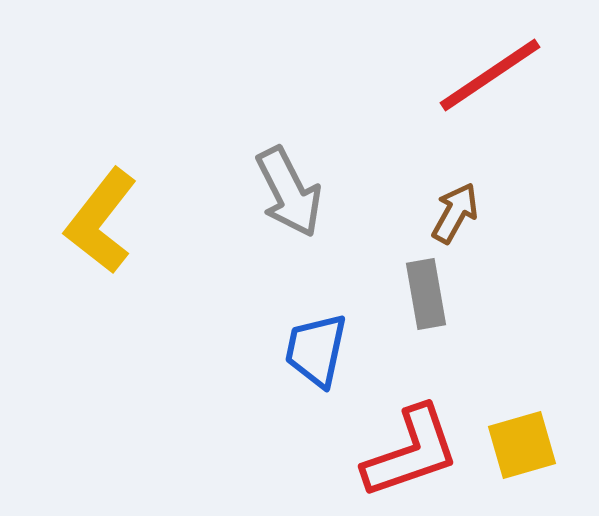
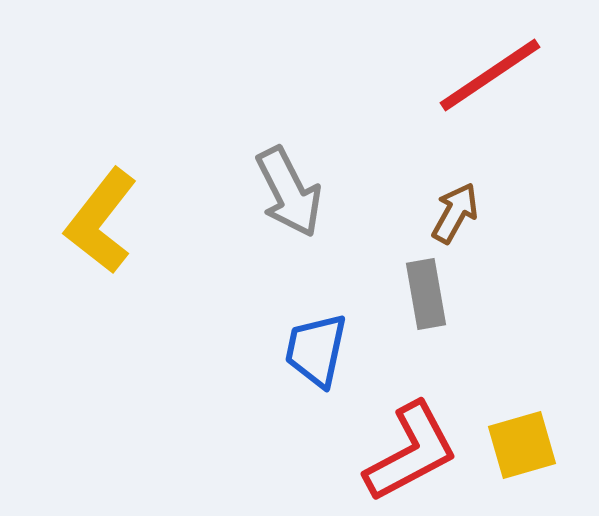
red L-shape: rotated 9 degrees counterclockwise
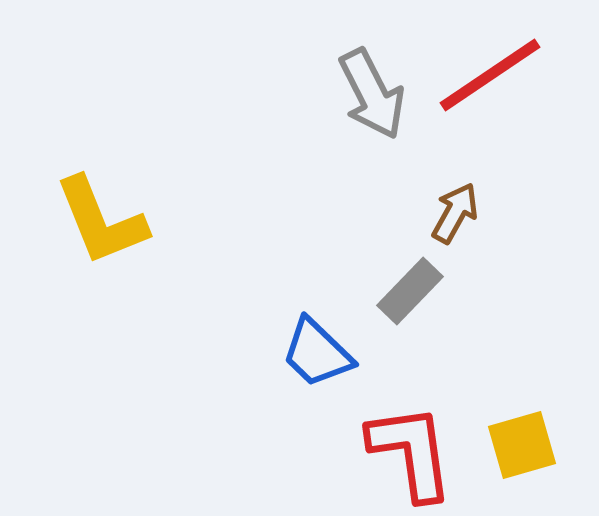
gray arrow: moved 83 px right, 98 px up
yellow L-shape: rotated 60 degrees counterclockwise
gray rectangle: moved 16 px left, 3 px up; rotated 54 degrees clockwise
blue trapezoid: moved 1 px right, 3 px down; rotated 58 degrees counterclockwise
red L-shape: rotated 70 degrees counterclockwise
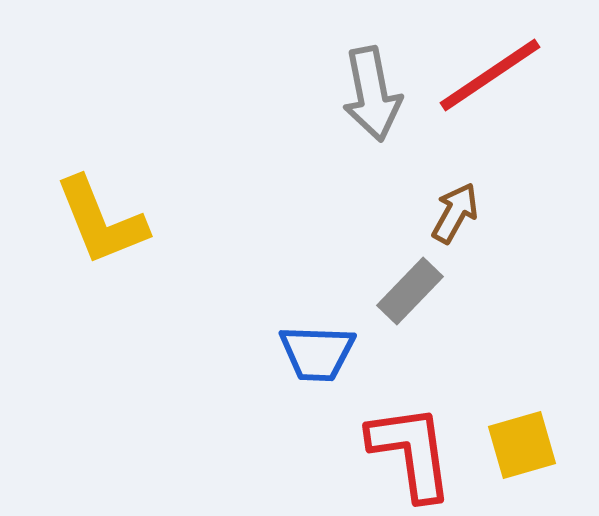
gray arrow: rotated 16 degrees clockwise
blue trapezoid: rotated 42 degrees counterclockwise
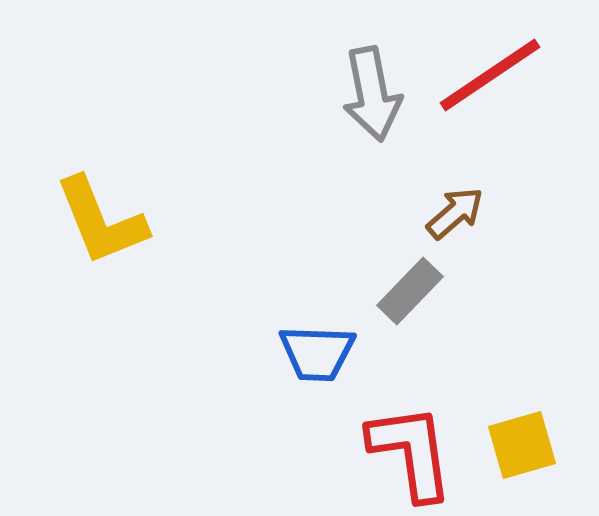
brown arrow: rotated 20 degrees clockwise
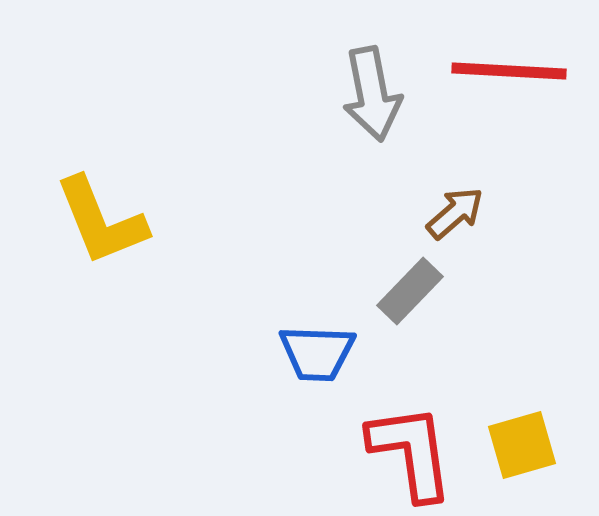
red line: moved 19 px right, 4 px up; rotated 37 degrees clockwise
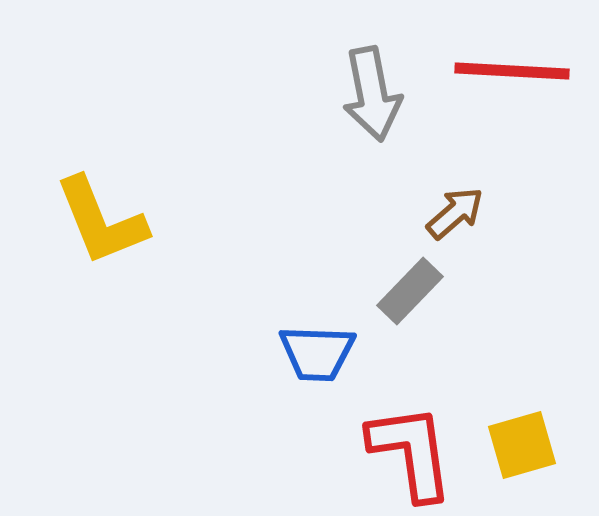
red line: moved 3 px right
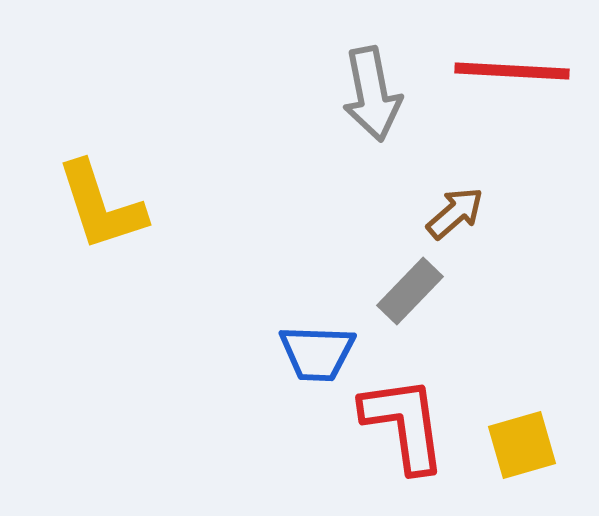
yellow L-shape: moved 15 px up; rotated 4 degrees clockwise
red L-shape: moved 7 px left, 28 px up
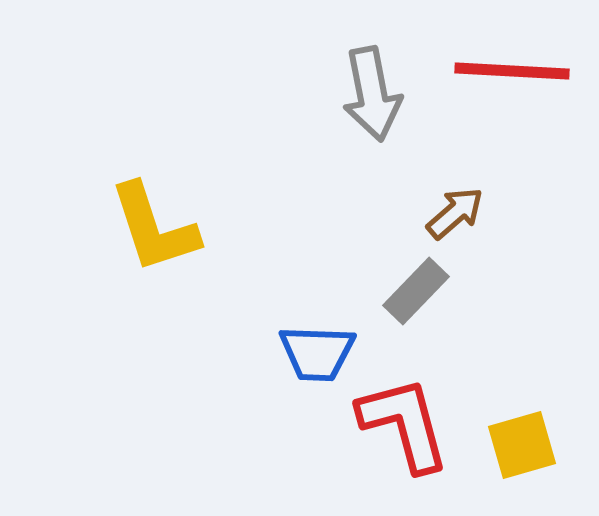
yellow L-shape: moved 53 px right, 22 px down
gray rectangle: moved 6 px right
red L-shape: rotated 7 degrees counterclockwise
